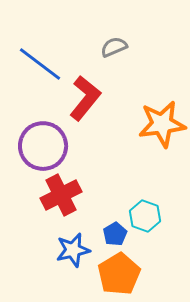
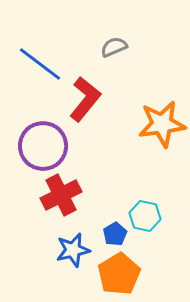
red L-shape: moved 1 px down
cyan hexagon: rotated 8 degrees counterclockwise
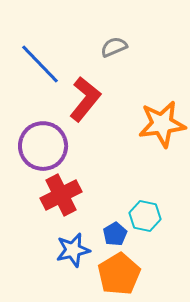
blue line: rotated 9 degrees clockwise
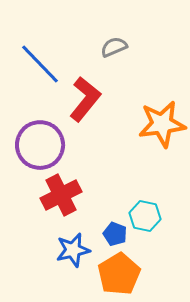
purple circle: moved 3 px left, 1 px up
blue pentagon: rotated 20 degrees counterclockwise
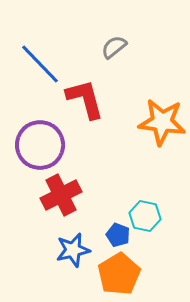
gray semicircle: rotated 16 degrees counterclockwise
red L-shape: rotated 54 degrees counterclockwise
orange star: moved 2 px up; rotated 15 degrees clockwise
blue pentagon: moved 3 px right, 1 px down
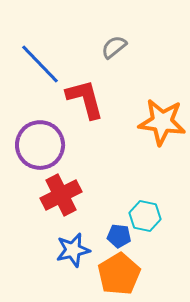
blue pentagon: moved 1 px right, 1 px down; rotated 15 degrees counterclockwise
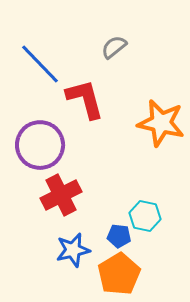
orange star: moved 1 px left, 1 px down; rotated 6 degrees clockwise
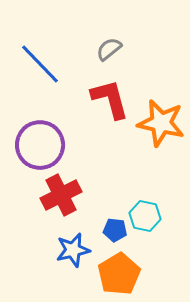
gray semicircle: moved 5 px left, 2 px down
red L-shape: moved 25 px right
blue pentagon: moved 4 px left, 6 px up
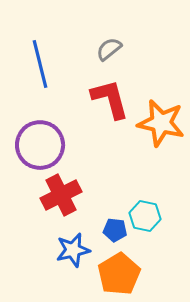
blue line: rotated 30 degrees clockwise
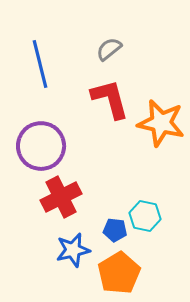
purple circle: moved 1 px right, 1 px down
red cross: moved 2 px down
orange pentagon: moved 1 px up
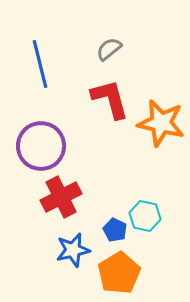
blue pentagon: rotated 20 degrees clockwise
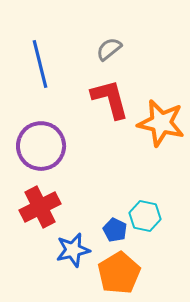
red cross: moved 21 px left, 10 px down
